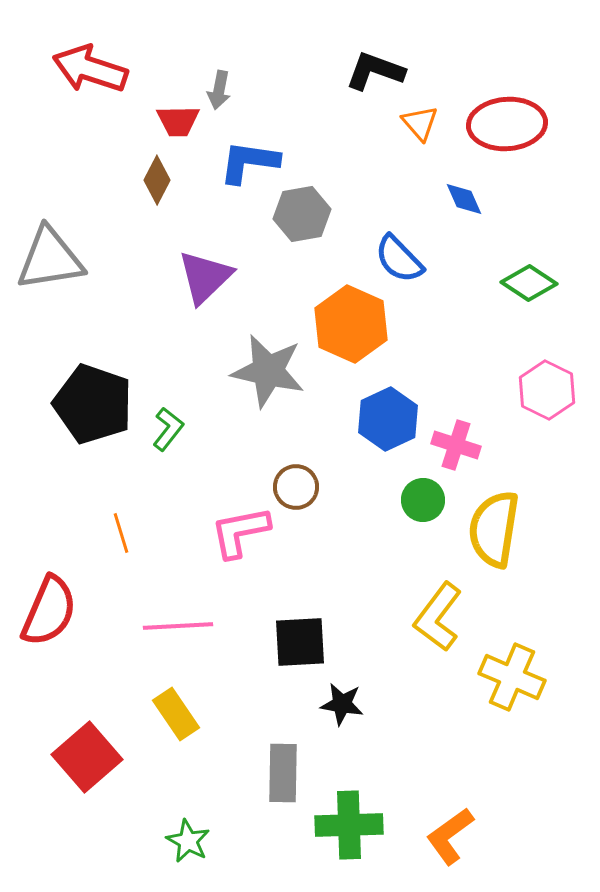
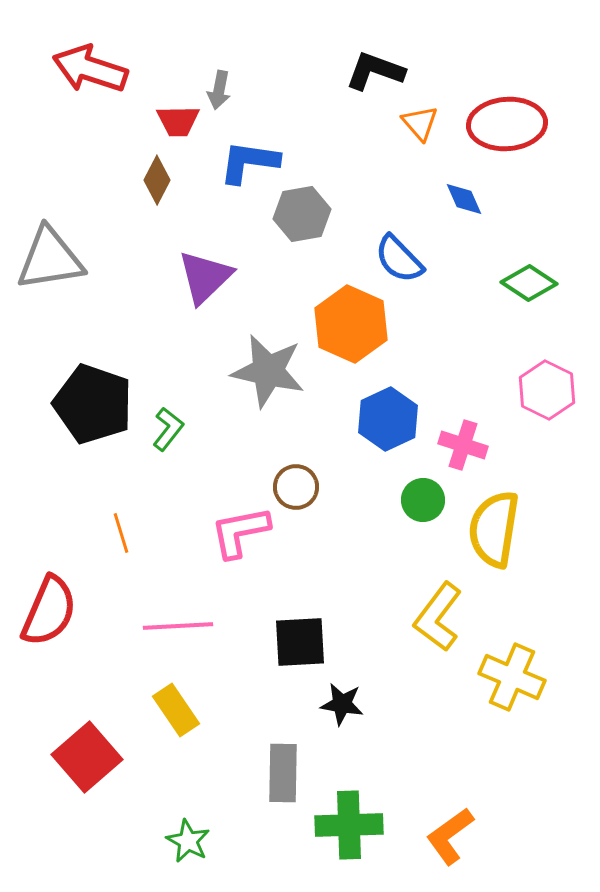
pink cross: moved 7 px right
yellow rectangle: moved 4 px up
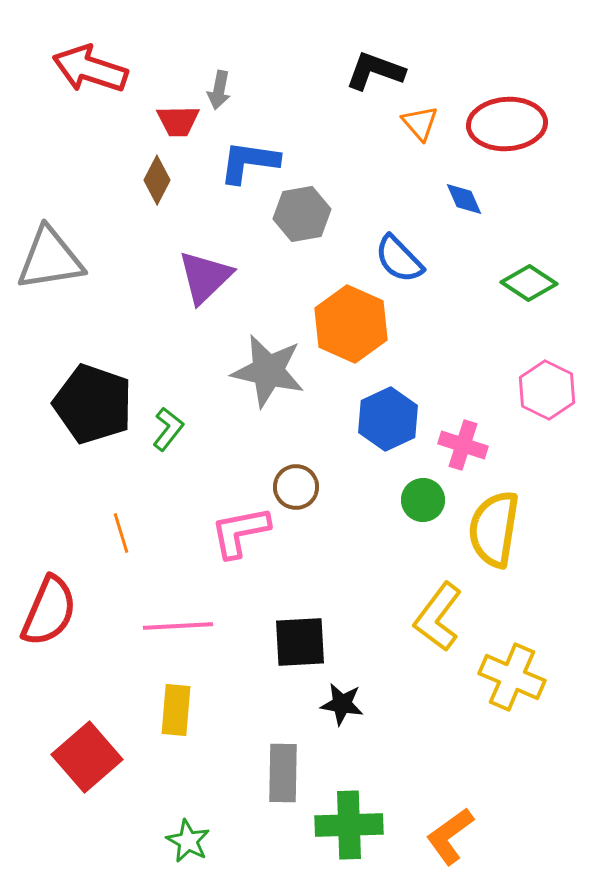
yellow rectangle: rotated 39 degrees clockwise
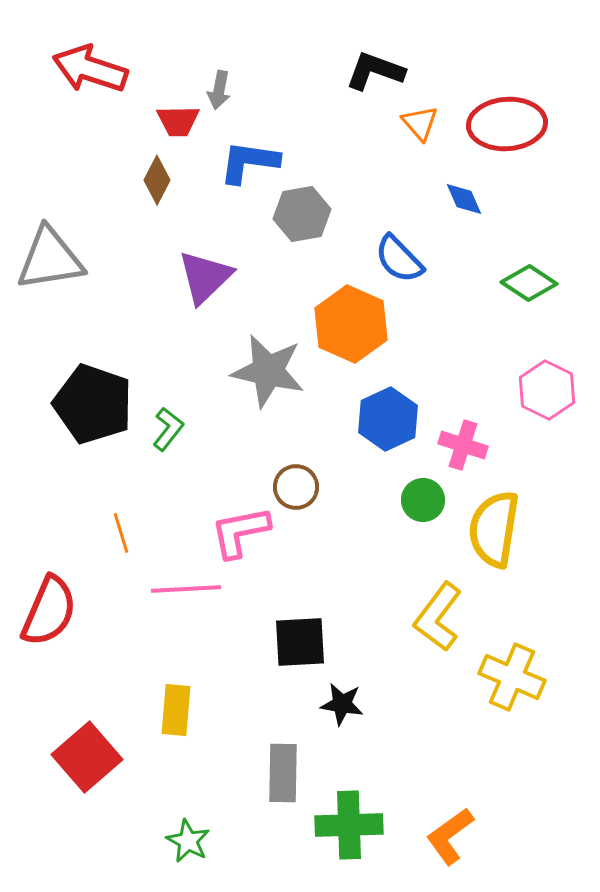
pink line: moved 8 px right, 37 px up
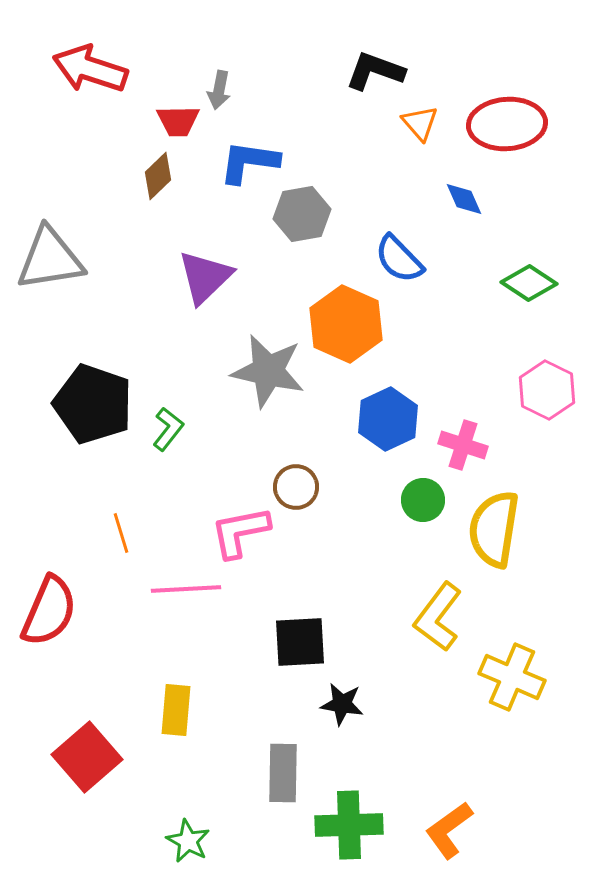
brown diamond: moved 1 px right, 4 px up; rotated 18 degrees clockwise
orange hexagon: moved 5 px left
orange L-shape: moved 1 px left, 6 px up
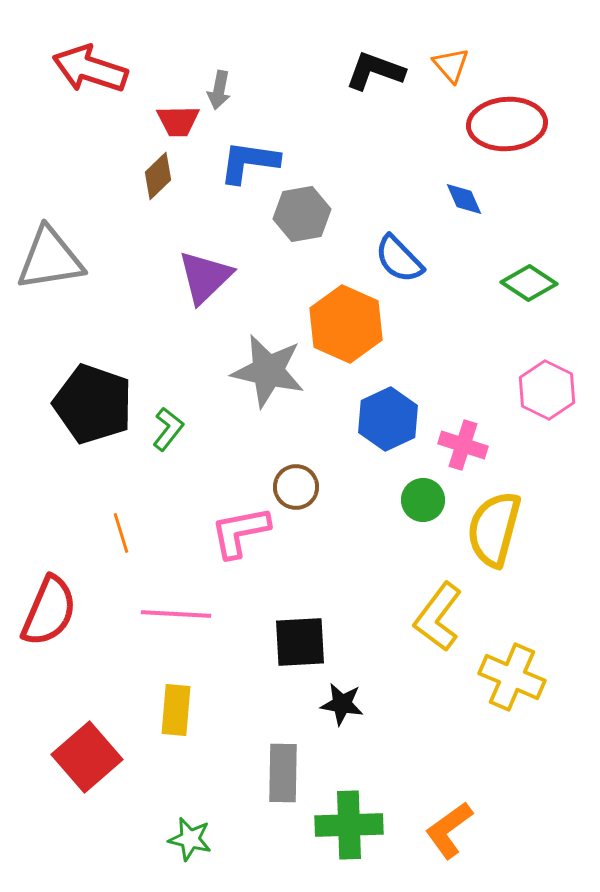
orange triangle: moved 31 px right, 58 px up
yellow semicircle: rotated 6 degrees clockwise
pink line: moved 10 px left, 25 px down; rotated 6 degrees clockwise
green star: moved 2 px right, 2 px up; rotated 15 degrees counterclockwise
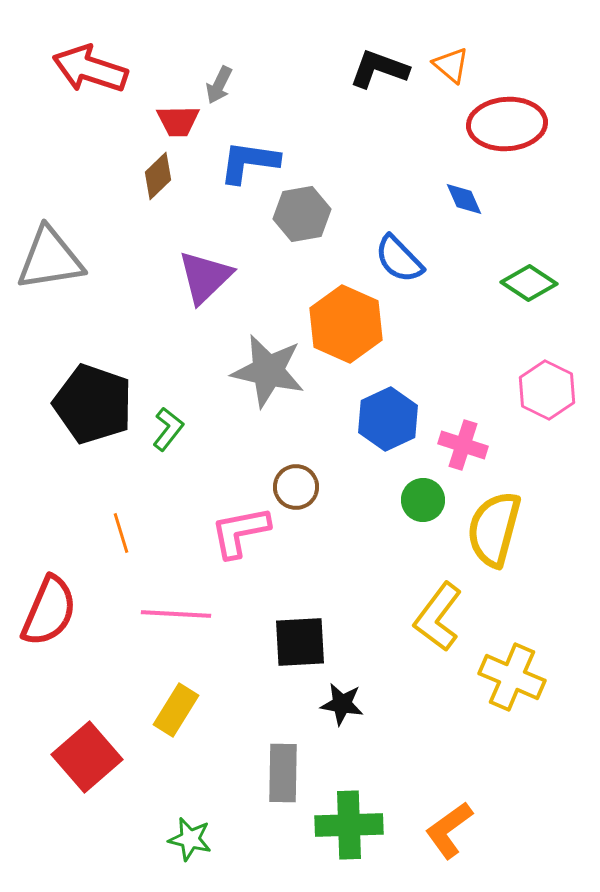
orange triangle: rotated 9 degrees counterclockwise
black L-shape: moved 4 px right, 2 px up
gray arrow: moved 5 px up; rotated 15 degrees clockwise
yellow rectangle: rotated 27 degrees clockwise
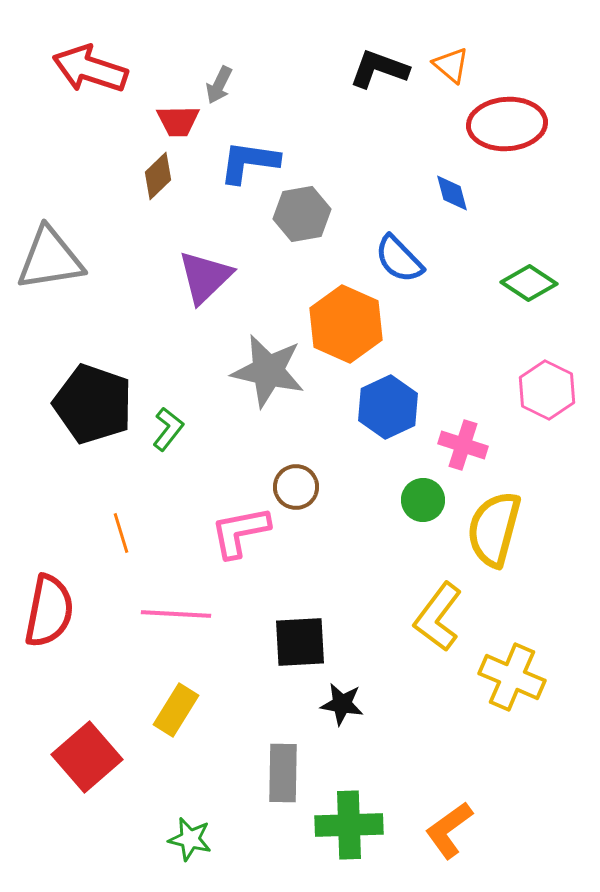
blue diamond: moved 12 px left, 6 px up; rotated 9 degrees clockwise
blue hexagon: moved 12 px up
red semicircle: rotated 12 degrees counterclockwise
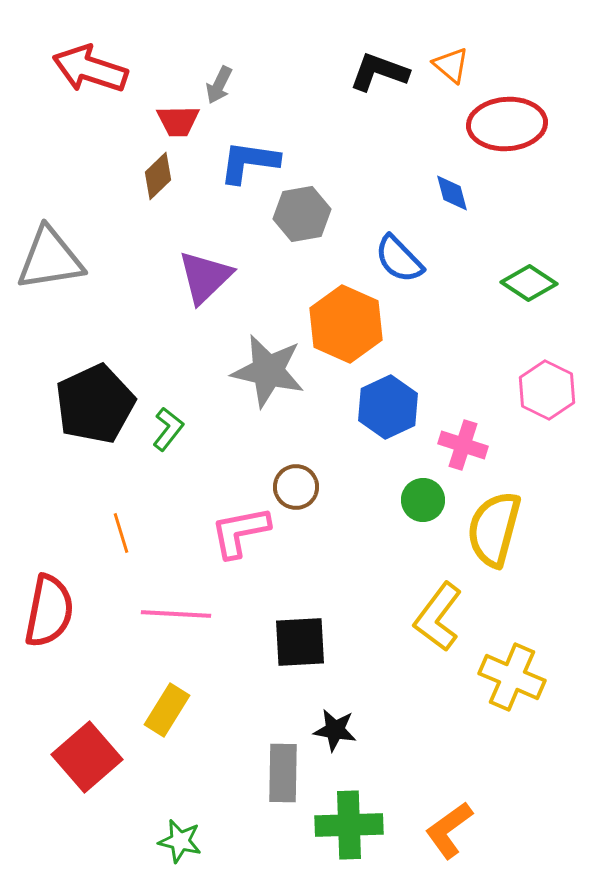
black L-shape: moved 3 px down
black pentagon: moved 2 px right; rotated 28 degrees clockwise
black star: moved 7 px left, 26 px down
yellow rectangle: moved 9 px left
green star: moved 10 px left, 2 px down
